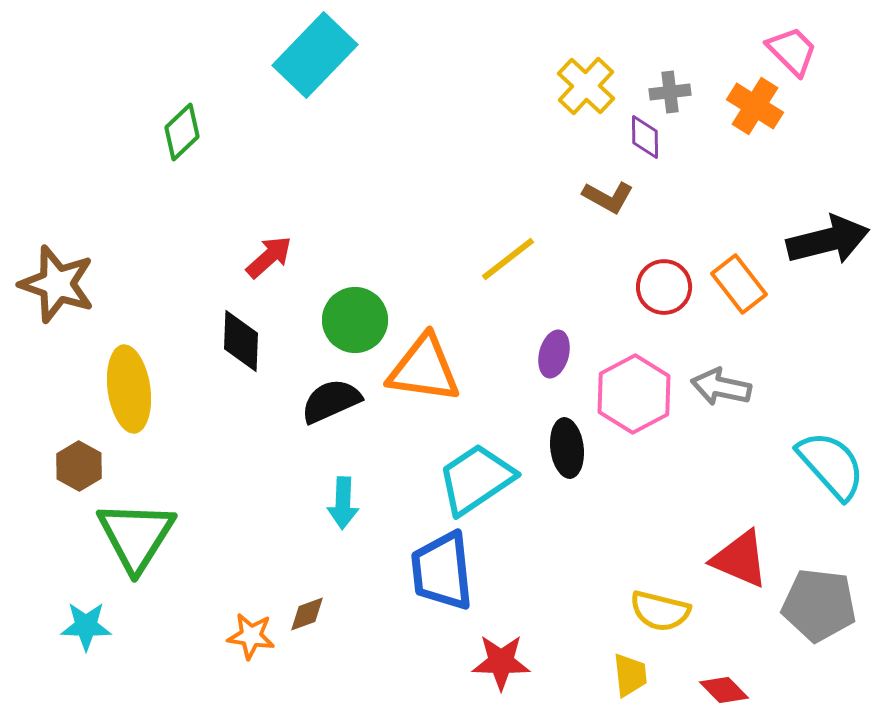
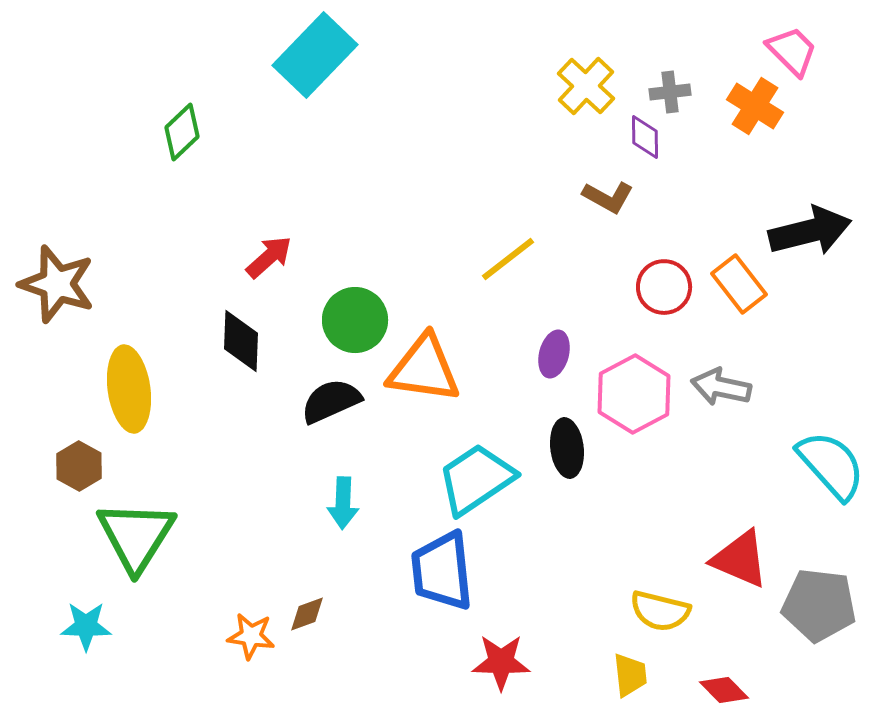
black arrow: moved 18 px left, 9 px up
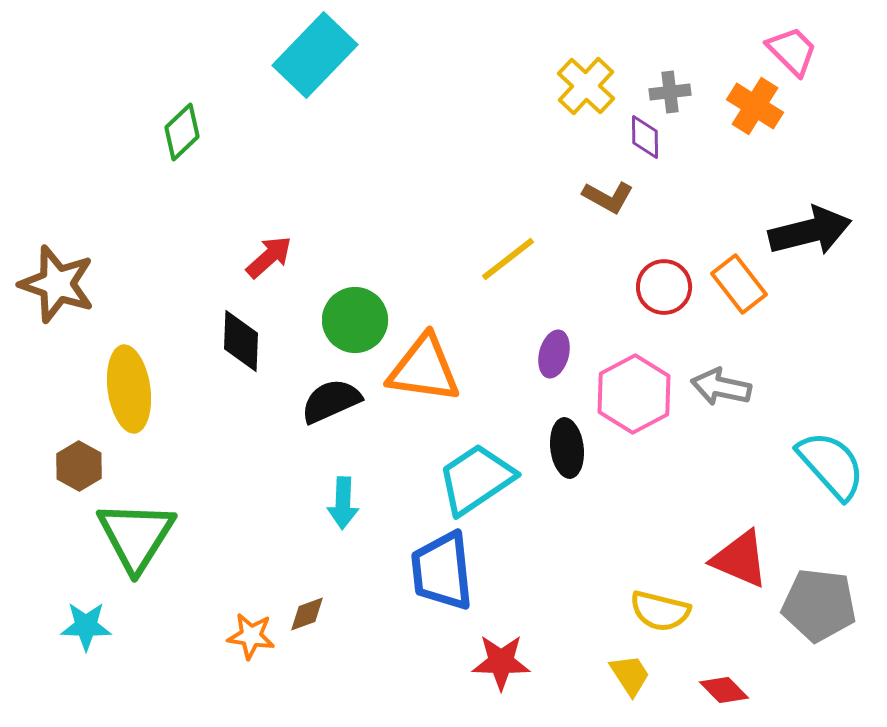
yellow trapezoid: rotated 27 degrees counterclockwise
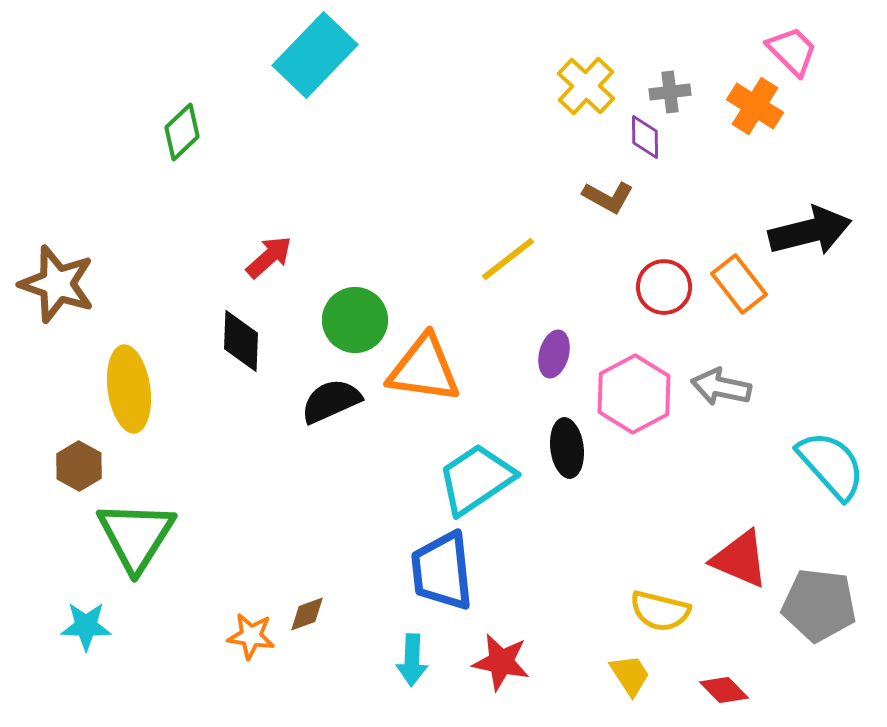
cyan arrow: moved 69 px right, 157 px down
red star: rotated 10 degrees clockwise
